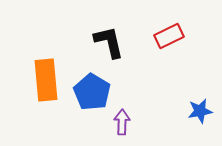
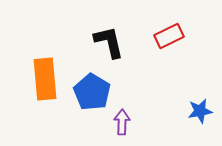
orange rectangle: moved 1 px left, 1 px up
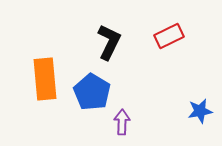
black L-shape: rotated 39 degrees clockwise
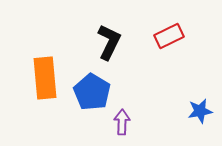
orange rectangle: moved 1 px up
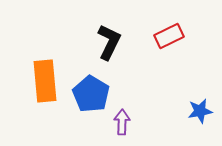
orange rectangle: moved 3 px down
blue pentagon: moved 1 px left, 2 px down
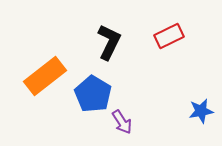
orange rectangle: moved 5 px up; rotated 57 degrees clockwise
blue pentagon: moved 2 px right
blue star: moved 1 px right
purple arrow: rotated 145 degrees clockwise
